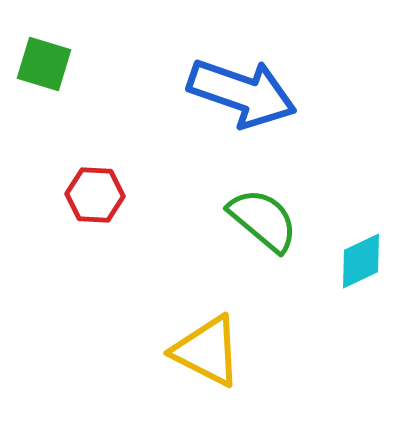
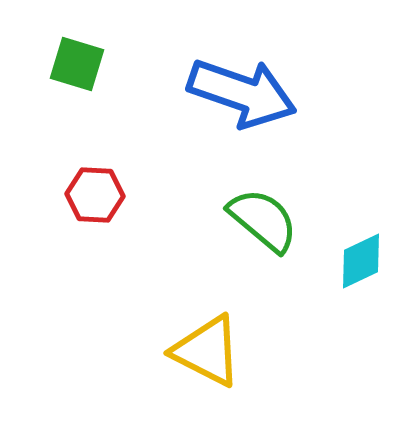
green square: moved 33 px right
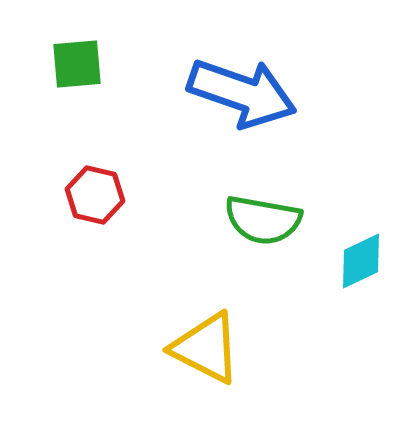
green square: rotated 22 degrees counterclockwise
red hexagon: rotated 10 degrees clockwise
green semicircle: rotated 150 degrees clockwise
yellow triangle: moved 1 px left, 3 px up
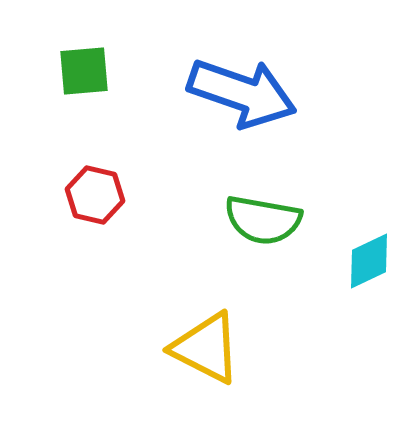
green square: moved 7 px right, 7 px down
cyan diamond: moved 8 px right
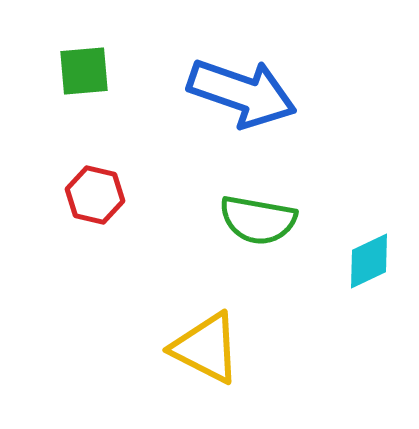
green semicircle: moved 5 px left
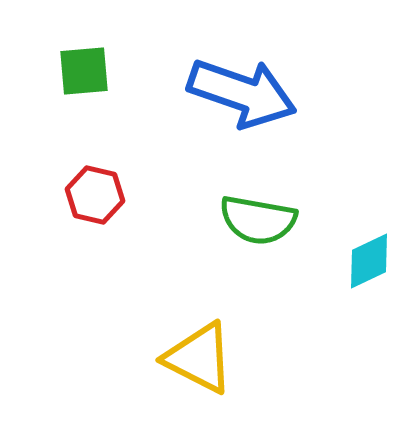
yellow triangle: moved 7 px left, 10 px down
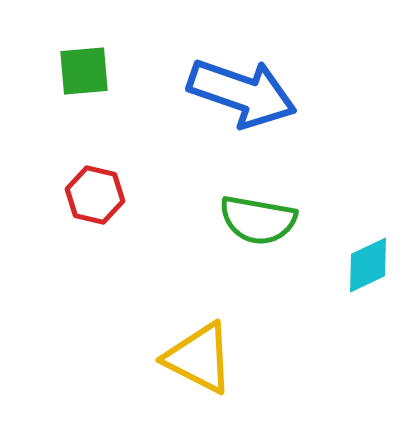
cyan diamond: moved 1 px left, 4 px down
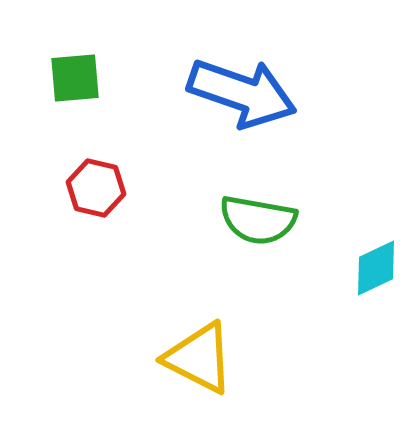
green square: moved 9 px left, 7 px down
red hexagon: moved 1 px right, 7 px up
cyan diamond: moved 8 px right, 3 px down
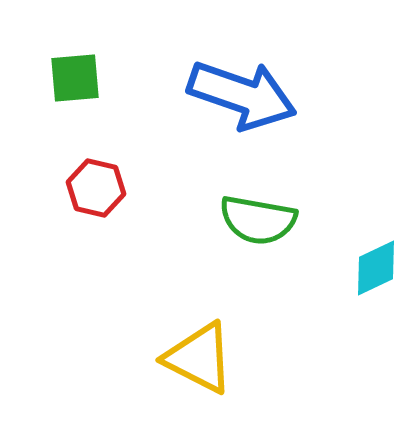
blue arrow: moved 2 px down
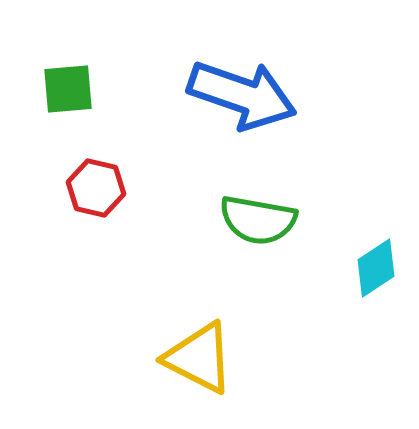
green square: moved 7 px left, 11 px down
cyan diamond: rotated 8 degrees counterclockwise
